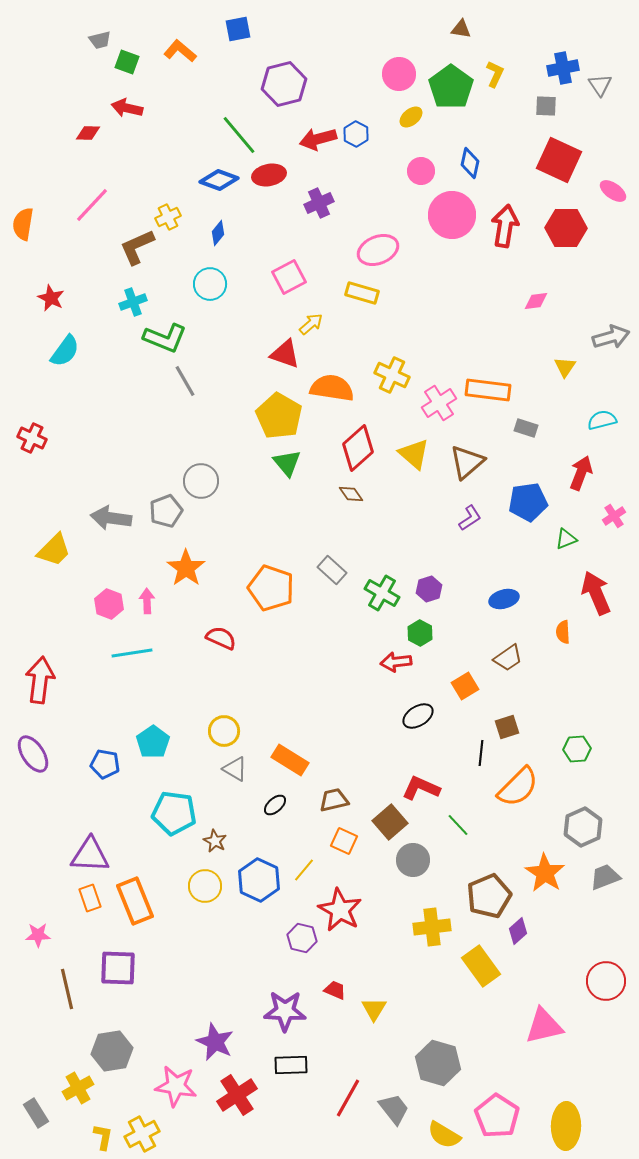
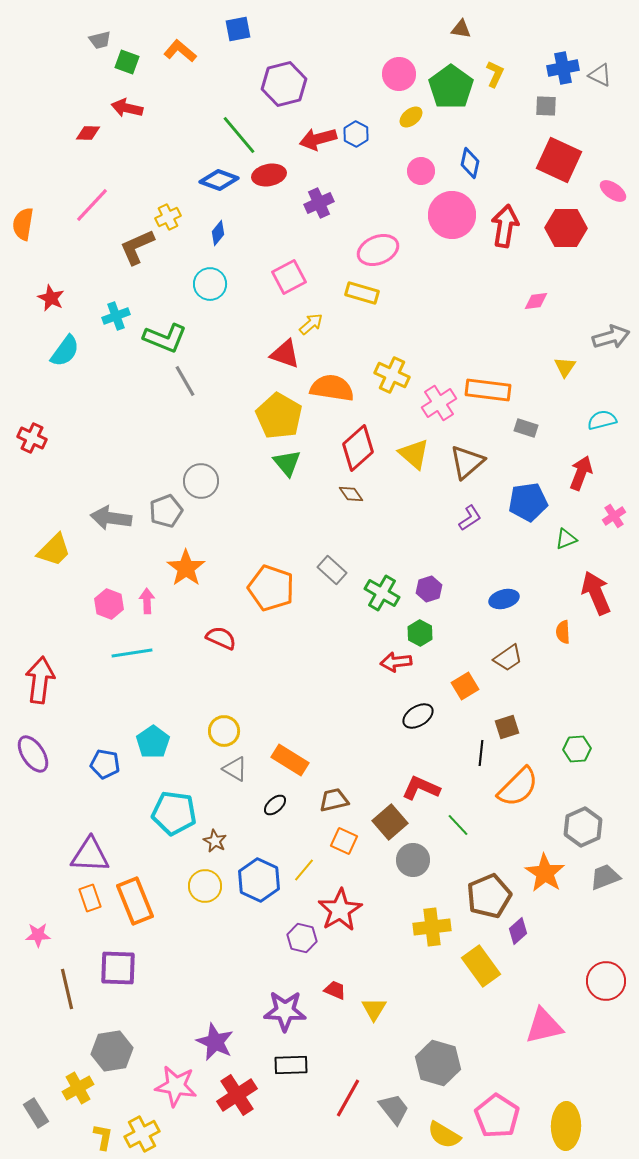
gray triangle at (600, 85): moved 10 px up; rotated 30 degrees counterclockwise
cyan cross at (133, 302): moved 17 px left, 14 px down
red star at (340, 910): rotated 12 degrees clockwise
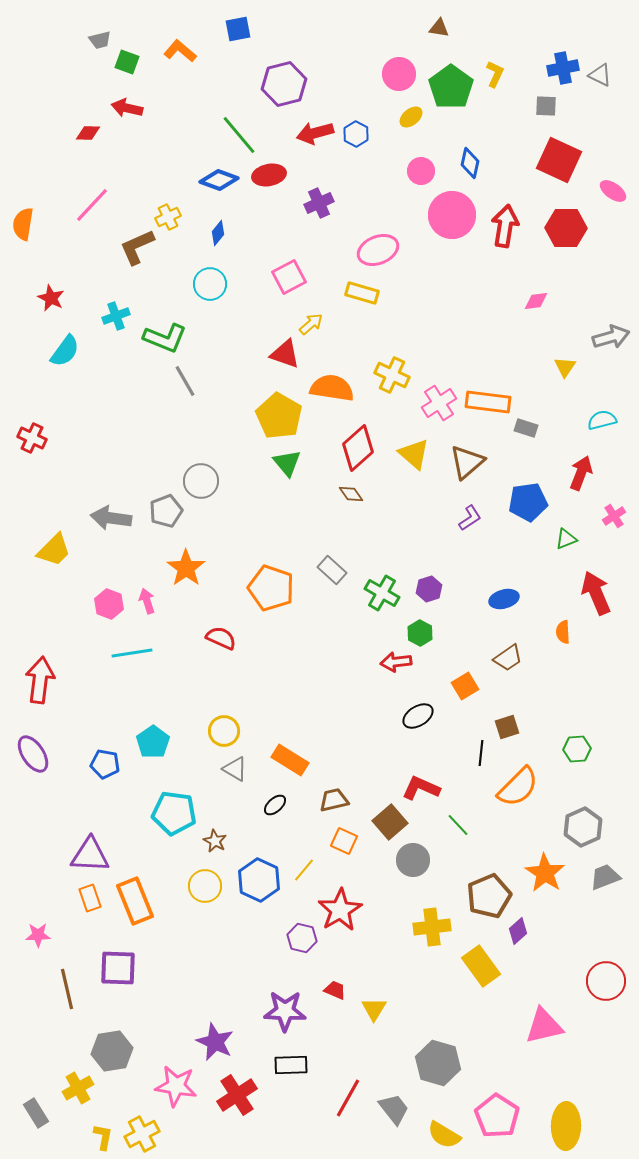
brown triangle at (461, 29): moved 22 px left, 1 px up
red arrow at (318, 139): moved 3 px left, 6 px up
orange rectangle at (488, 390): moved 12 px down
pink arrow at (147, 601): rotated 15 degrees counterclockwise
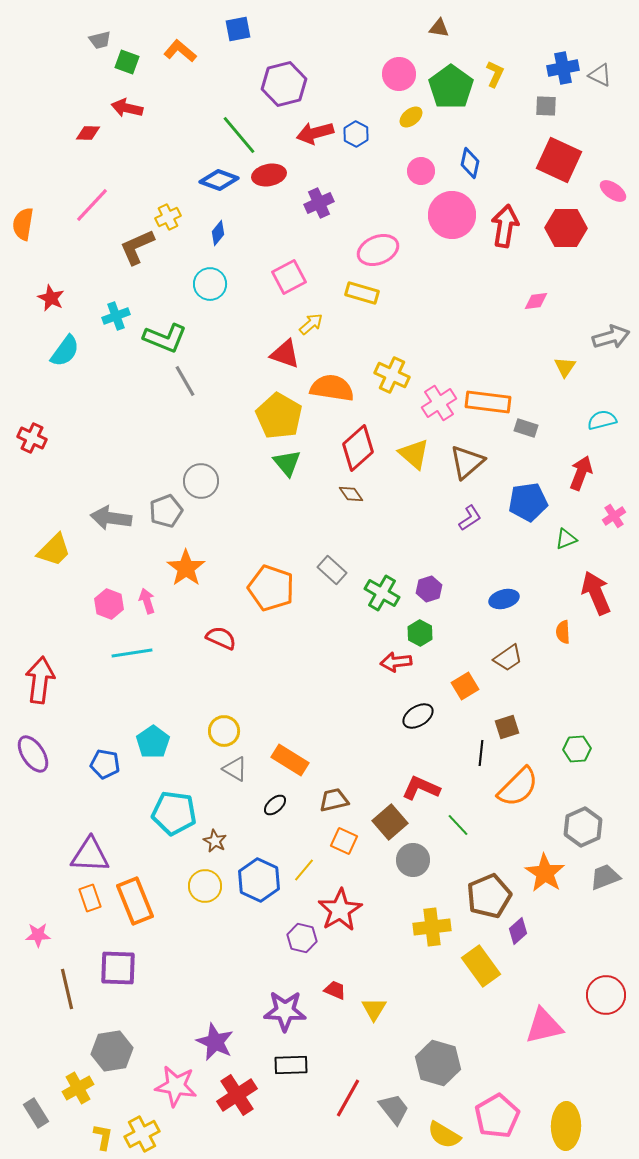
red circle at (606, 981): moved 14 px down
pink pentagon at (497, 1116): rotated 9 degrees clockwise
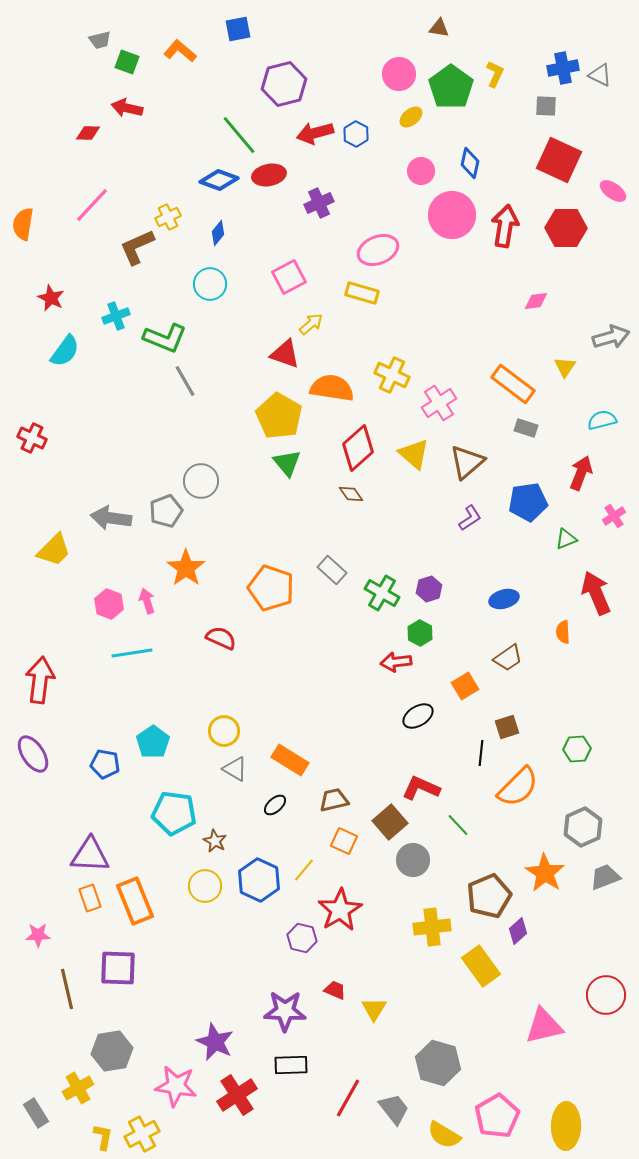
orange rectangle at (488, 402): moved 25 px right, 18 px up; rotated 30 degrees clockwise
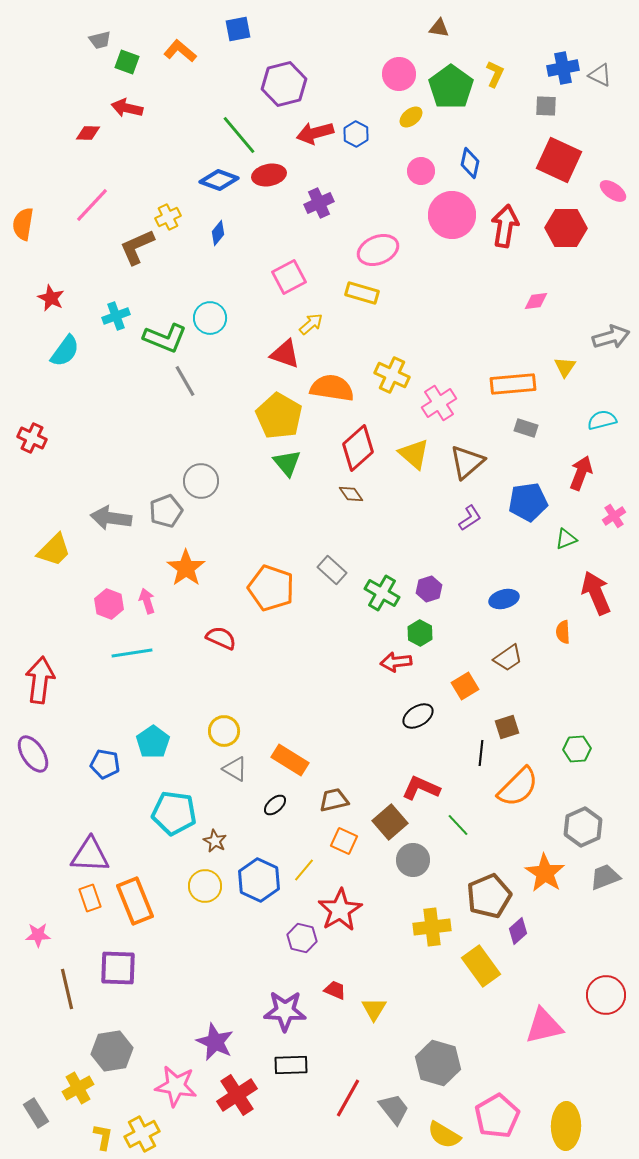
cyan circle at (210, 284): moved 34 px down
orange rectangle at (513, 384): rotated 42 degrees counterclockwise
